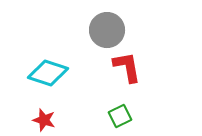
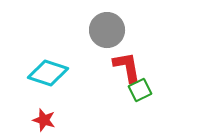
green square: moved 20 px right, 26 px up
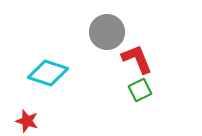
gray circle: moved 2 px down
red L-shape: moved 10 px right, 8 px up; rotated 12 degrees counterclockwise
red star: moved 17 px left, 1 px down
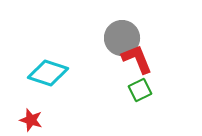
gray circle: moved 15 px right, 6 px down
red star: moved 4 px right, 1 px up
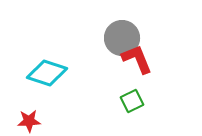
cyan diamond: moved 1 px left
green square: moved 8 px left, 11 px down
red star: moved 2 px left, 1 px down; rotated 20 degrees counterclockwise
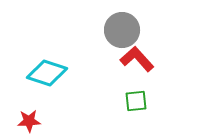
gray circle: moved 8 px up
red L-shape: rotated 20 degrees counterclockwise
green square: moved 4 px right; rotated 20 degrees clockwise
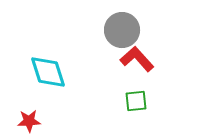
cyan diamond: moved 1 px right, 1 px up; rotated 54 degrees clockwise
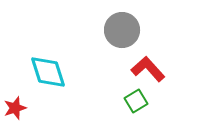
red L-shape: moved 11 px right, 10 px down
green square: rotated 25 degrees counterclockwise
red star: moved 14 px left, 13 px up; rotated 15 degrees counterclockwise
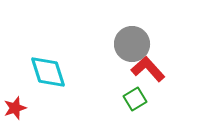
gray circle: moved 10 px right, 14 px down
green square: moved 1 px left, 2 px up
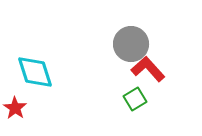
gray circle: moved 1 px left
cyan diamond: moved 13 px left
red star: rotated 20 degrees counterclockwise
